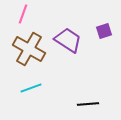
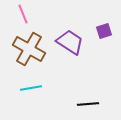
pink line: rotated 42 degrees counterclockwise
purple trapezoid: moved 2 px right, 2 px down
cyan line: rotated 10 degrees clockwise
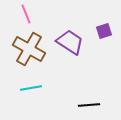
pink line: moved 3 px right
black line: moved 1 px right, 1 px down
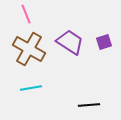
purple square: moved 11 px down
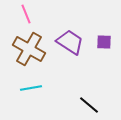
purple square: rotated 21 degrees clockwise
black line: rotated 45 degrees clockwise
